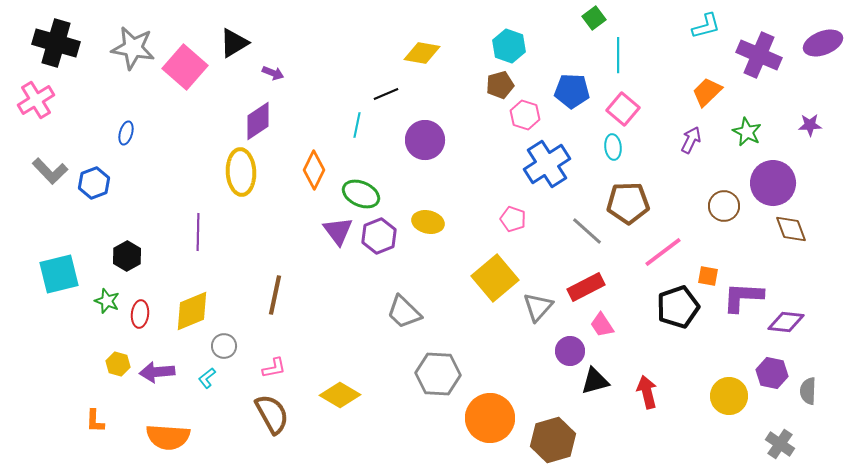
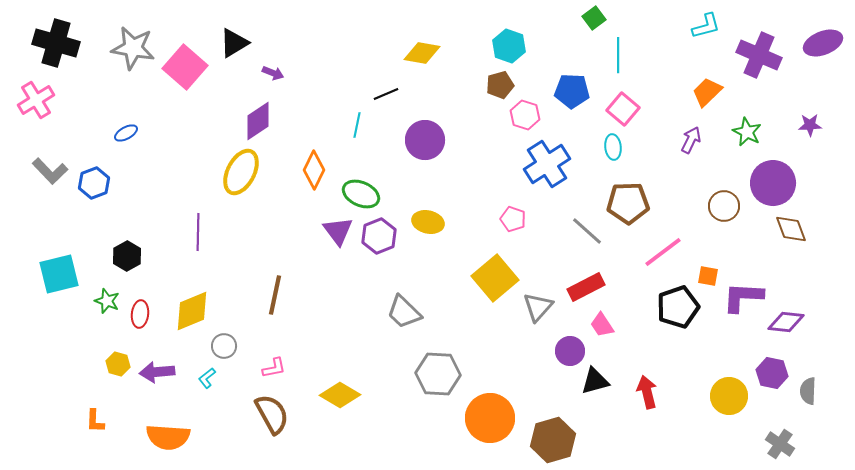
blue ellipse at (126, 133): rotated 45 degrees clockwise
yellow ellipse at (241, 172): rotated 30 degrees clockwise
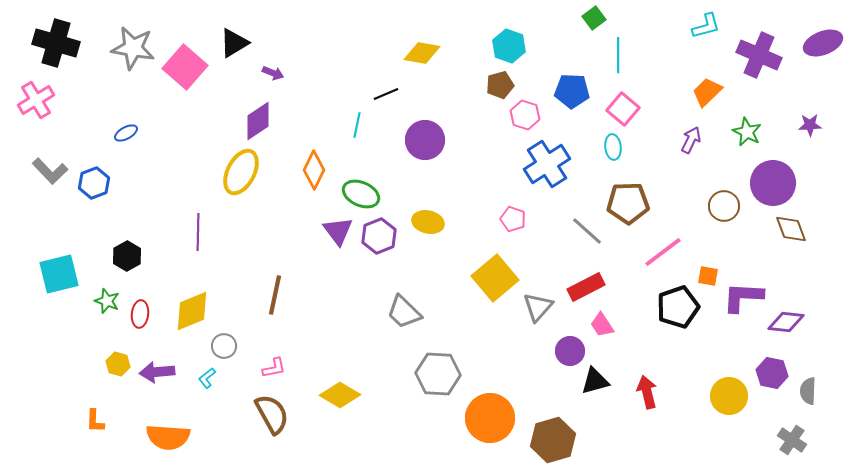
gray cross at (780, 444): moved 12 px right, 4 px up
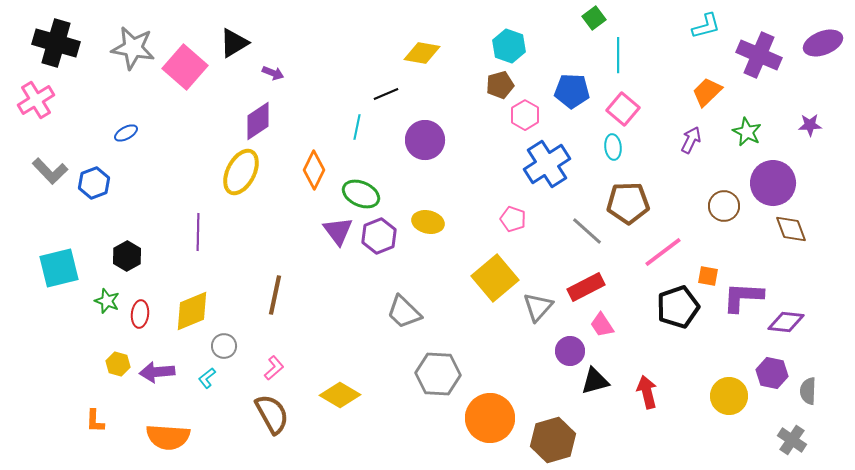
pink hexagon at (525, 115): rotated 12 degrees clockwise
cyan line at (357, 125): moved 2 px down
cyan square at (59, 274): moved 6 px up
pink L-shape at (274, 368): rotated 30 degrees counterclockwise
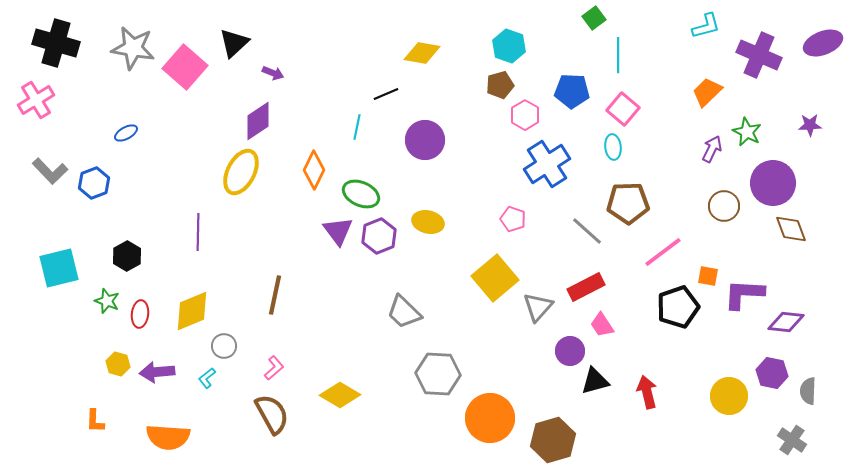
black triangle at (234, 43): rotated 12 degrees counterclockwise
purple arrow at (691, 140): moved 21 px right, 9 px down
purple L-shape at (743, 297): moved 1 px right, 3 px up
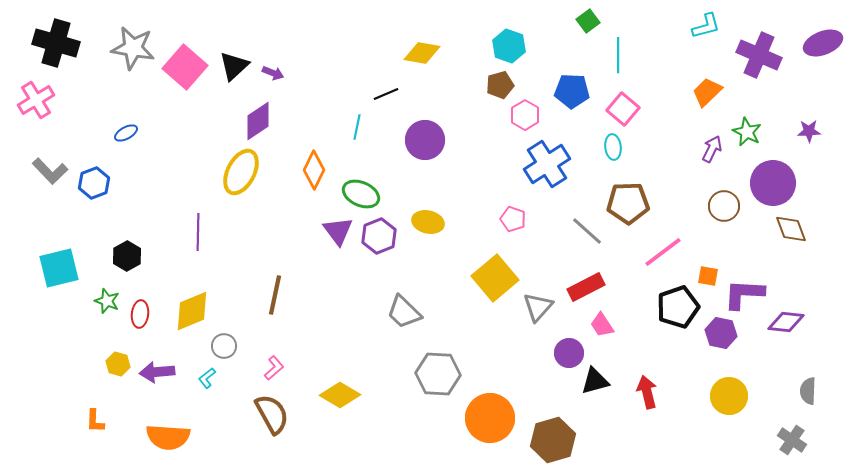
green square at (594, 18): moved 6 px left, 3 px down
black triangle at (234, 43): moved 23 px down
purple star at (810, 125): moved 1 px left, 6 px down
purple circle at (570, 351): moved 1 px left, 2 px down
purple hexagon at (772, 373): moved 51 px left, 40 px up
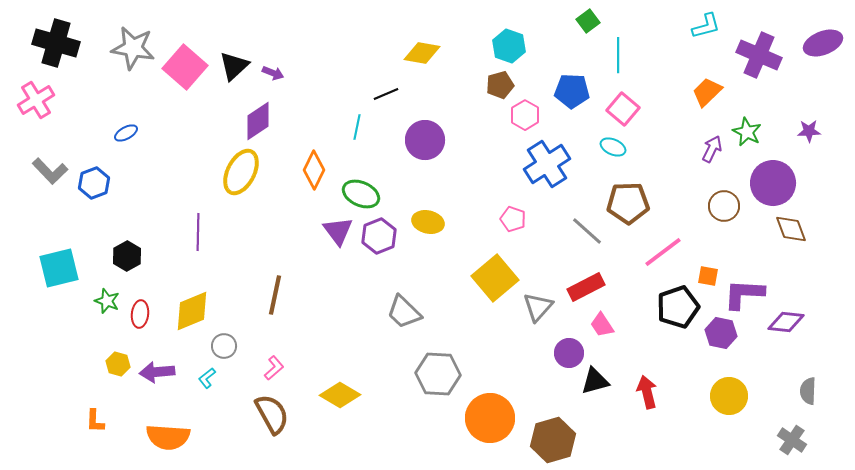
cyan ellipse at (613, 147): rotated 60 degrees counterclockwise
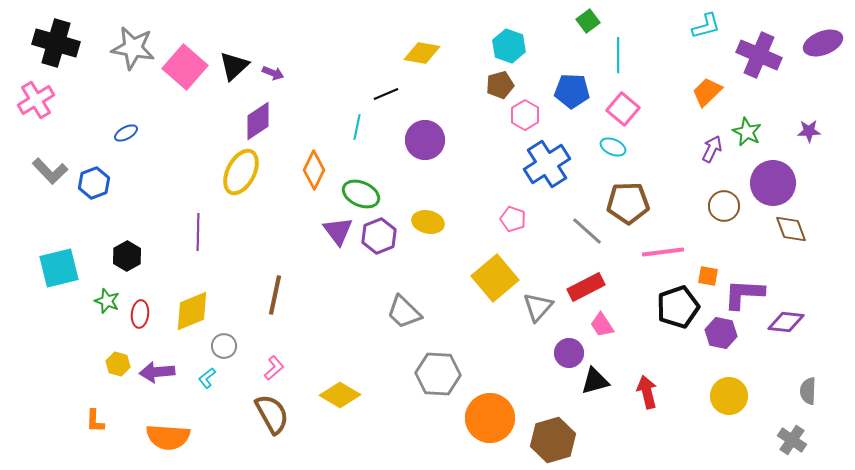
pink line at (663, 252): rotated 30 degrees clockwise
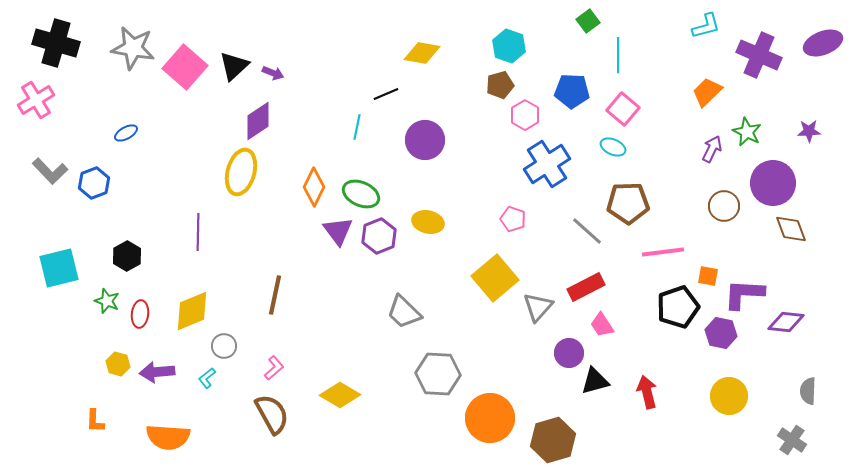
orange diamond at (314, 170): moved 17 px down
yellow ellipse at (241, 172): rotated 12 degrees counterclockwise
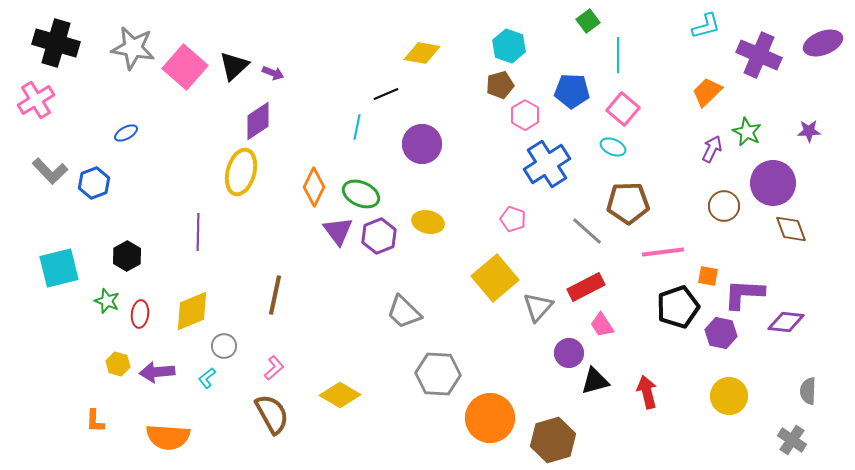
purple circle at (425, 140): moved 3 px left, 4 px down
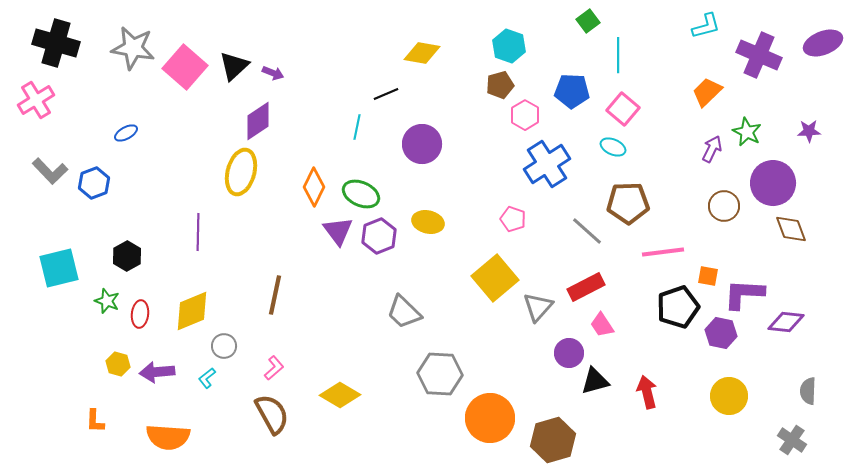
gray hexagon at (438, 374): moved 2 px right
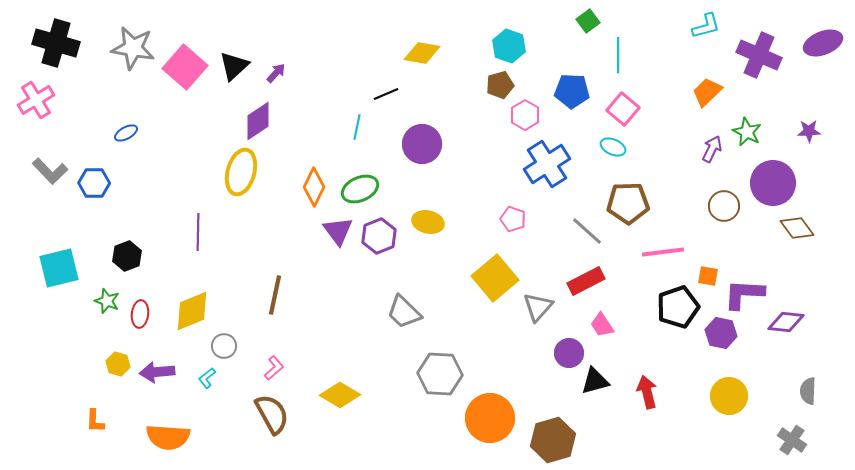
purple arrow at (273, 73): moved 3 px right; rotated 70 degrees counterclockwise
blue hexagon at (94, 183): rotated 20 degrees clockwise
green ellipse at (361, 194): moved 1 px left, 5 px up; rotated 48 degrees counterclockwise
brown diamond at (791, 229): moved 6 px right, 1 px up; rotated 16 degrees counterclockwise
black hexagon at (127, 256): rotated 8 degrees clockwise
red rectangle at (586, 287): moved 6 px up
